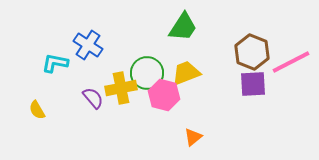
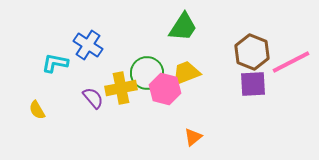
pink hexagon: moved 1 px right, 6 px up
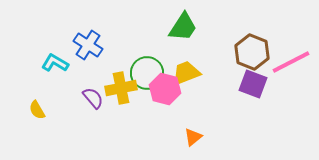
cyan L-shape: rotated 20 degrees clockwise
purple square: rotated 24 degrees clockwise
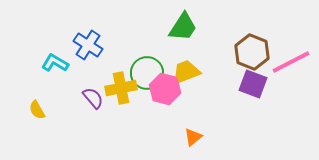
yellow trapezoid: moved 1 px up
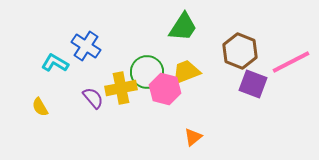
blue cross: moved 2 px left, 1 px down
brown hexagon: moved 12 px left, 1 px up
green circle: moved 1 px up
yellow semicircle: moved 3 px right, 3 px up
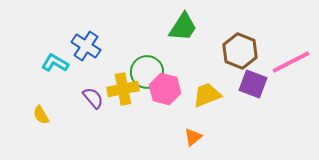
yellow trapezoid: moved 21 px right, 23 px down
yellow cross: moved 2 px right, 1 px down
yellow semicircle: moved 1 px right, 8 px down
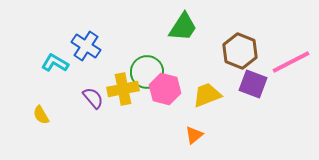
orange triangle: moved 1 px right, 2 px up
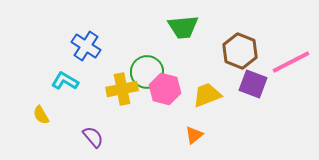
green trapezoid: rotated 52 degrees clockwise
cyan L-shape: moved 10 px right, 18 px down
yellow cross: moved 1 px left
purple semicircle: moved 39 px down
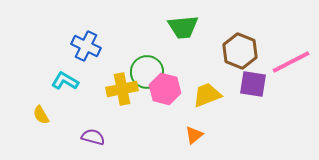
blue cross: rotated 8 degrees counterclockwise
purple square: rotated 12 degrees counterclockwise
purple semicircle: rotated 35 degrees counterclockwise
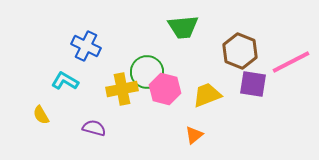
purple semicircle: moved 1 px right, 9 px up
